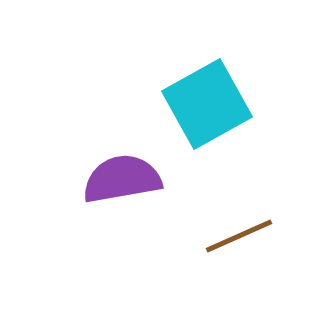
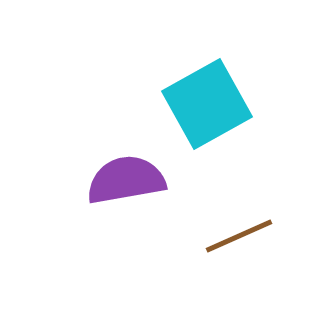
purple semicircle: moved 4 px right, 1 px down
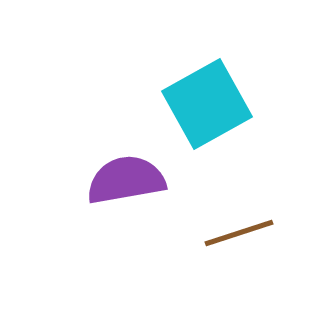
brown line: moved 3 px up; rotated 6 degrees clockwise
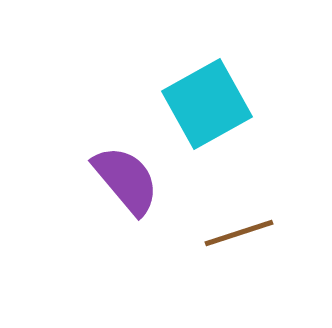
purple semicircle: rotated 60 degrees clockwise
